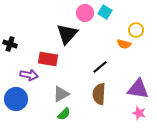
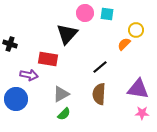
cyan square: moved 2 px right, 2 px down; rotated 24 degrees counterclockwise
orange semicircle: rotated 120 degrees clockwise
pink star: moved 3 px right; rotated 16 degrees counterclockwise
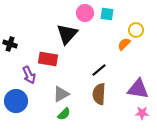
black line: moved 1 px left, 3 px down
purple arrow: rotated 54 degrees clockwise
blue circle: moved 2 px down
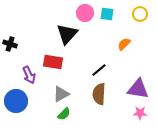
yellow circle: moved 4 px right, 16 px up
red rectangle: moved 5 px right, 3 px down
pink star: moved 2 px left
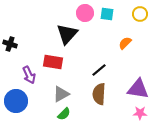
orange semicircle: moved 1 px right, 1 px up
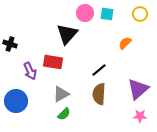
purple arrow: moved 1 px right, 4 px up
purple triangle: rotated 50 degrees counterclockwise
pink star: moved 3 px down
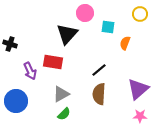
cyan square: moved 1 px right, 13 px down
orange semicircle: rotated 24 degrees counterclockwise
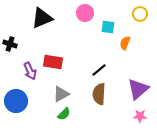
black triangle: moved 25 px left, 16 px up; rotated 25 degrees clockwise
